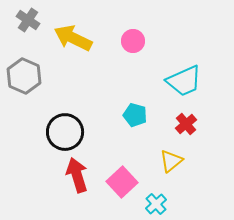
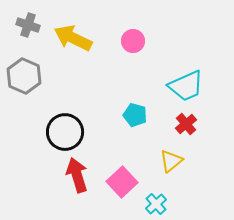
gray cross: moved 5 px down; rotated 15 degrees counterclockwise
cyan trapezoid: moved 2 px right, 5 px down
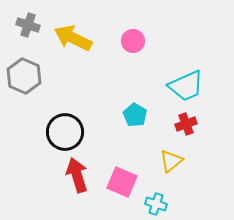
cyan pentagon: rotated 15 degrees clockwise
red cross: rotated 20 degrees clockwise
pink square: rotated 24 degrees counterclockwise
cyan cross: rotated 30 degrees counterclockwise
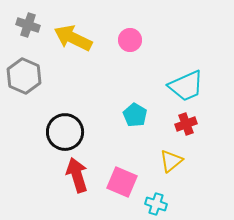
pink circle: moved 3 px left, 1 px up
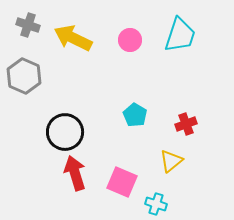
cyan trapezoid: moved 6 px left, 51 px up; rotated 48 degrees counterclockwise
red arrow: moved 2 px left, 2 px up
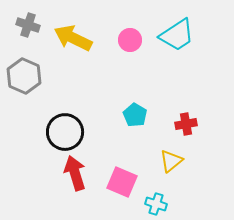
cyan trapezoid: moved 3 px left; rotated 39 degrees clockwise
red cross: rotated 10 degrees clockwise
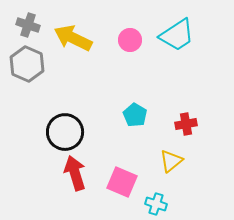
gray hexagon: moved 3 px right, 12 px up
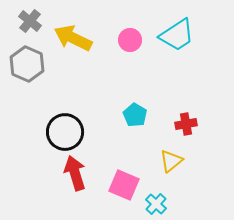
gray cross: moved 2 px right, 4 px up; rotated 20 degrees clockwise
pink square: moved 2 px right, 3 px down
cyan cross: rotated 25 degrees clockwise
